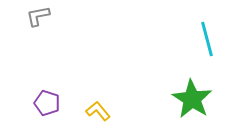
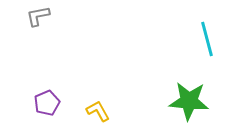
green star: moved 3 px left, 2 px down; rotated 27 degrees counterclockwise
purple pentagon: rotated 30 degrees clockwise
yellow L-shape: rotated 10 degrees clockwise
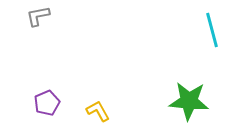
cyan line: moved 5 px right, 9 px up
